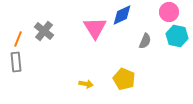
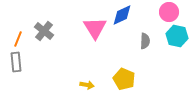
gray semicircle: rotated 21 degrees counterclockwise
yellow arrow: moved 1 px right, 1 px down
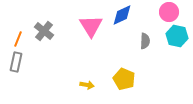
pink triangle: moved 4 px left, 2 px up
gray rectangle: rotated 18 degrees clockwise
